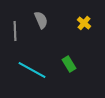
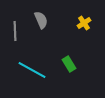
yellow cross: rotated 16 degrees clockwise
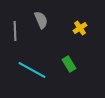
yellow cross: moved 4 px left, 5 px down
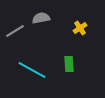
gray semicircle: moved 2 px up; rotated 78 degrees counterclockwise
gray line: rotated 60 degrees clockwise
green rectangle: rotated 28 degrees clockwise
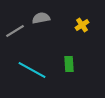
yellow cross: moved 2 px right, 3 px up
